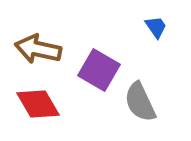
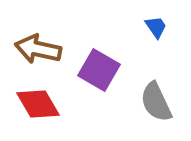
gray semicircle: moved 16 px right
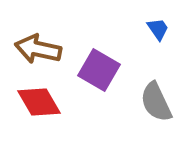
blue trapezoid: moved 2 px right, 2 px down
red diamond: moved 1 px right, 2 px up
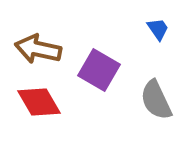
gray semicircle: moved 2 px up
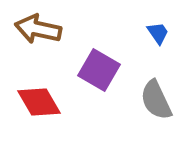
blue trapezoid: moved 4 px down
brown arrow: moved 20 px up
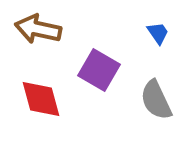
red diamond: moved 2 px right, 3 px up; rotated 15 degrees clockwise
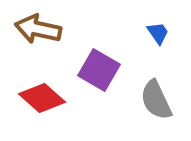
red diamond: moved 1 px right, 1 px up; rotated 33 degrees counterclockwise
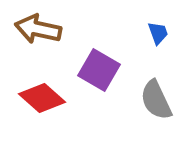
blue trapezoid: rotated 15 degrees clockwise
